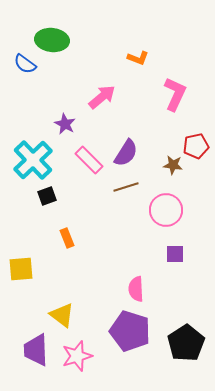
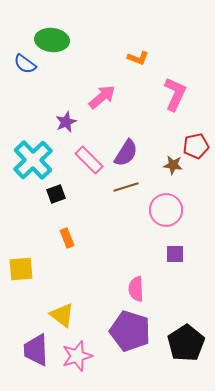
purple star: moved 1 px right, 2 px up; rotated 20 degrees clockwise
black square: moved 9 px right, 2 px up
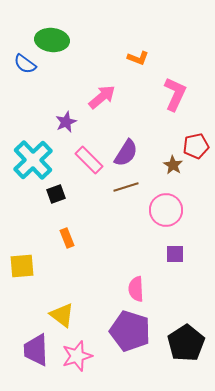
brown star: rotated 24 degrees clockwise
yellow square: moved 1 px right, 3 px up
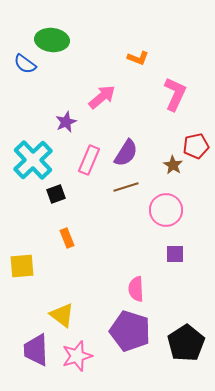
pink rectangle: rotated 68 degrees clockwise
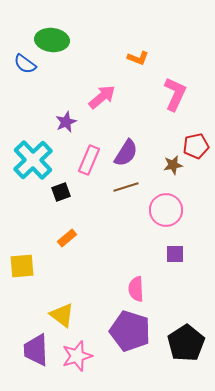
brown star: rotated 30 degrees clockwise
black square: moved 5 px right, 2 px up
orange rectangle: rotated 72 degrees clockwise
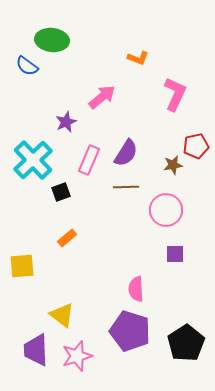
blue semicircle: moved 2 px right, 2 px down
brown line: rotated 15 degrees clockwise
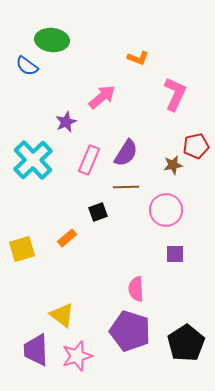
black square: moved 37 px right, 20 px down
yellow square: moved 17 px up; rotated 12 degrees counterclockwise
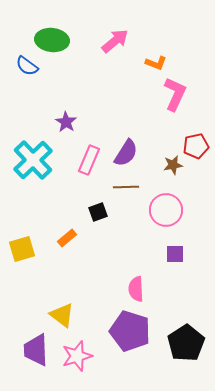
orange L-shape: moved 18 px right, 5 px down
pink arrow: moved 13 px right, 56 px up
purple star: rotated 15 degrees counterclockwise
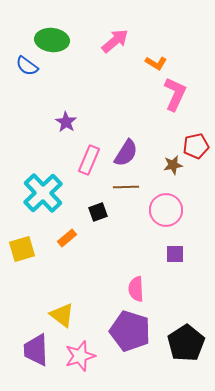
orange L-shape: rotated 10 degrees clockwise
cyan cross: moved 10 px right, 33 px down
pink star: moved 3 px right
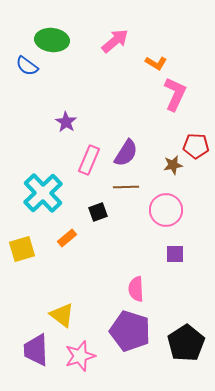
red pentagon: rotated 15 degrees clockwise
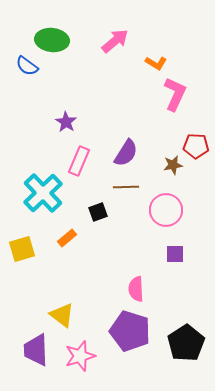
pink rectangle: moved 10 px left, 1 px down
